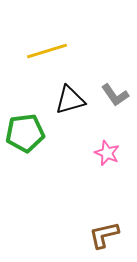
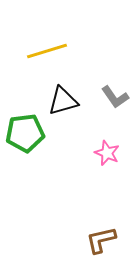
gray L-shape: moved 2 px down
black triangle: moved 7 px left, 1 px down
brown L-shape: moved 3 px left, 5 px down
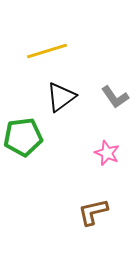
black triangle: moved 2 px left, 4 px up; rotated 20 degrees counterclockwise
green pentagon: moved 2 px left, 4 px down
brown L-shape: moved 8 px left, 28 px up
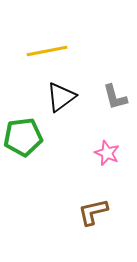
yellow line: rotated 6 degrees clockwise
gray L-shape: rotated 20 degrees clockwise
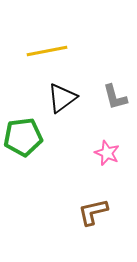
black triangle: moved 1 px right, 1 px down
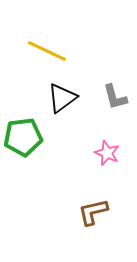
yellow line: rotated 36 degrees clockwise
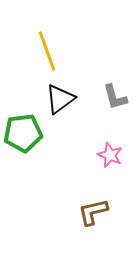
yellow line: rotated 45 degrees clockwise
black triangle: moved 2 px left, 1 px down
green pentagon: moved 4 px up
pink star: moved 3 px right, 2 px down
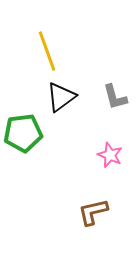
black triangle: moved 1 px right, 2 px up
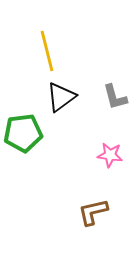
yellow line: rotated 6 degrees clockwise
pink star: rotated 15 degrees counterclockwise
